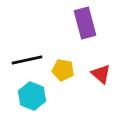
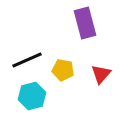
black line: rotated 12 degrees counterclockwise
red triangle: rotated 30 degrees clockwise
cyan hexagon: rotated 24 degrees clockwise
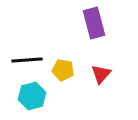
purple rectangle: moved 9 px right
black line: rotated 20 degrees clockwise
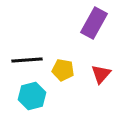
purple rectangle: rotated 44 degrees clockwise
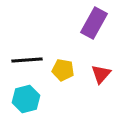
cyan hexagon: moved 6 px left, 3 px down
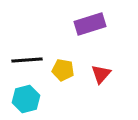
purple rectangle: moved 4 px left, 1 px down; rotated 44 degrees clockwise
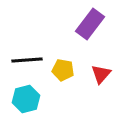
purple rectangle: rotated 36 degrees counterclockwise
